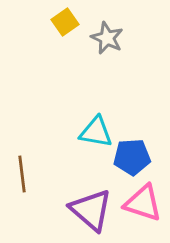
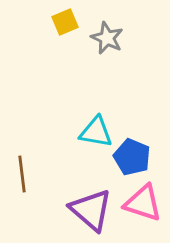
yellow square: rotated 12 degrees clockwise
blue pentagon: rotated 27 degrees clockwise
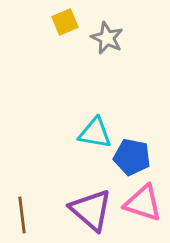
cyan triangle: moved 1 px left, 1 px down
blue pentagon: rotated 12 degrees counterclockwise
brown line: moved 41 px down
